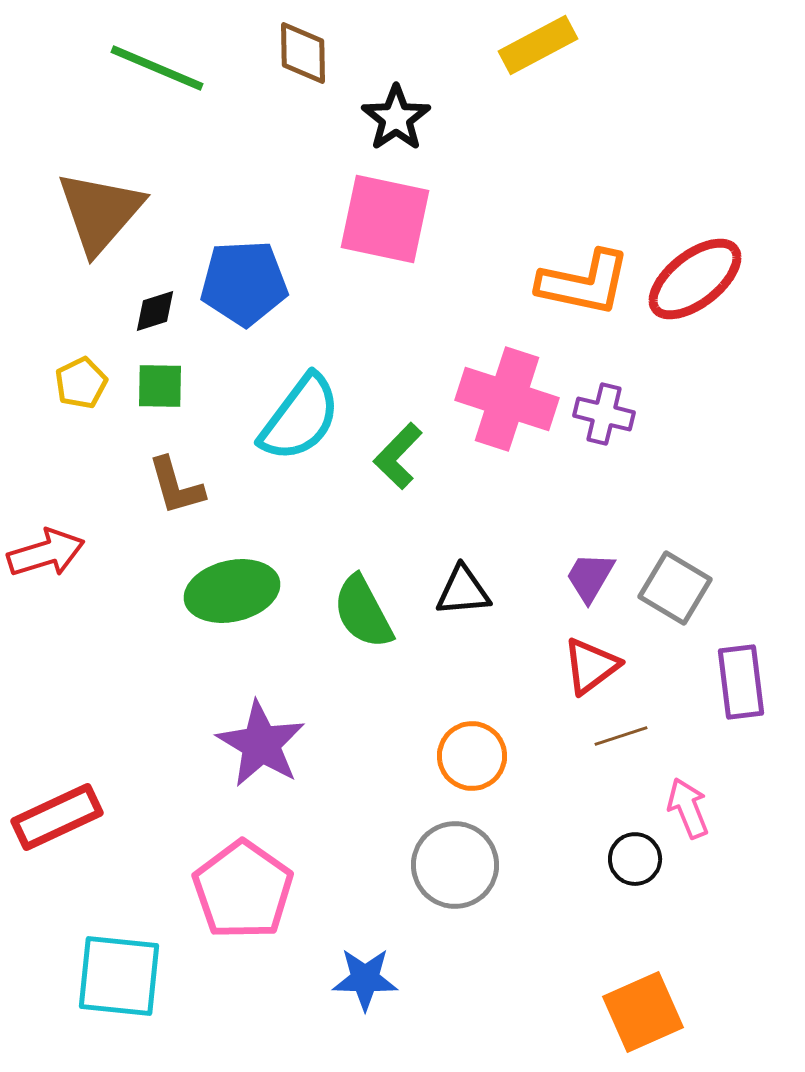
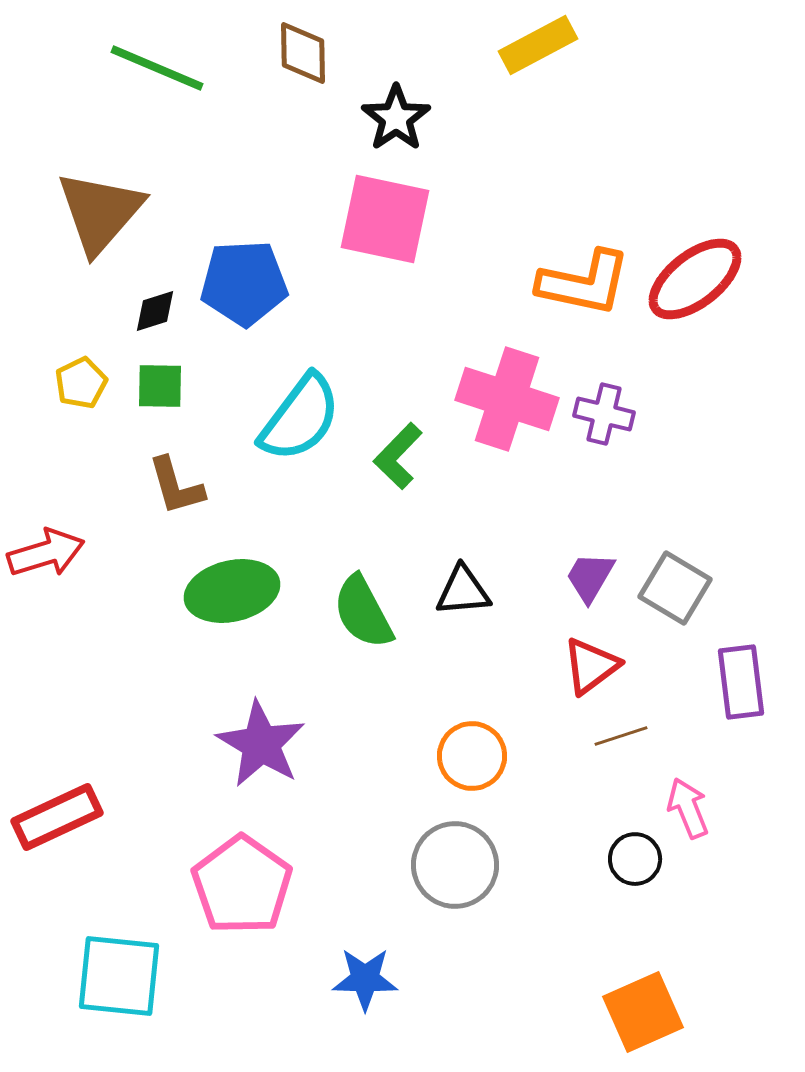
pink pentagon: moved 1 px left, 5 px up
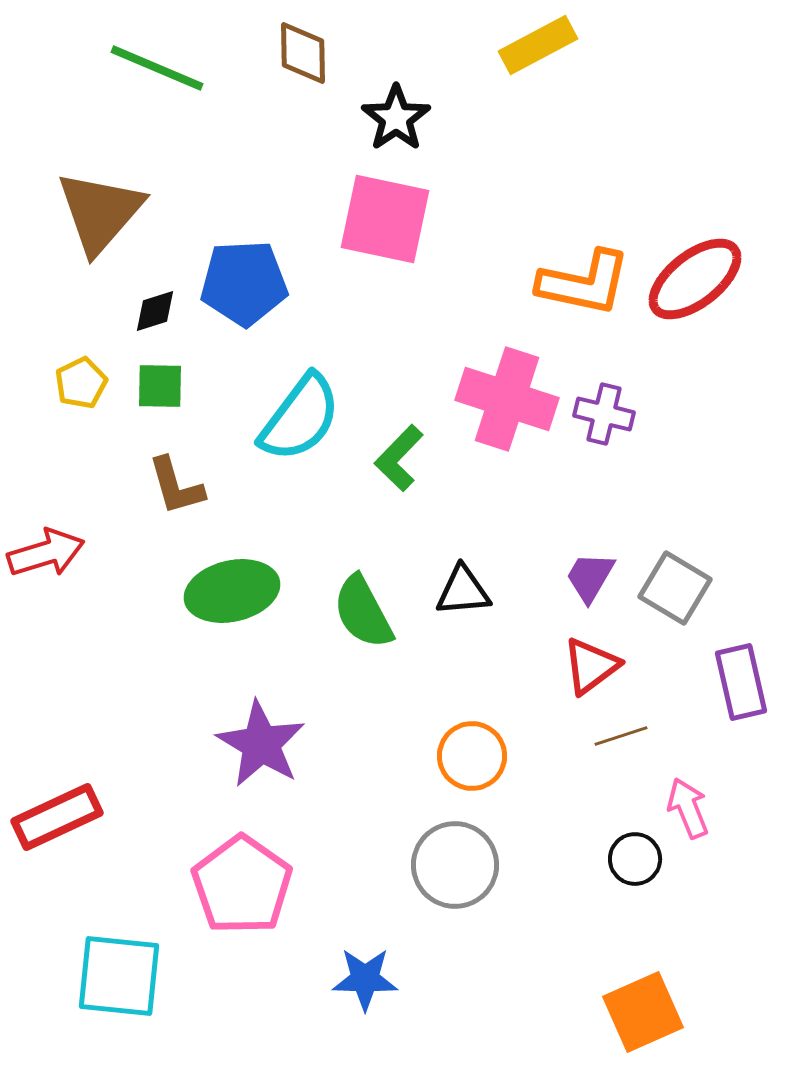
green L-shape: moved 1 px right, 2 px down
purple rectangle: rotated 6 degrees counterclockwise
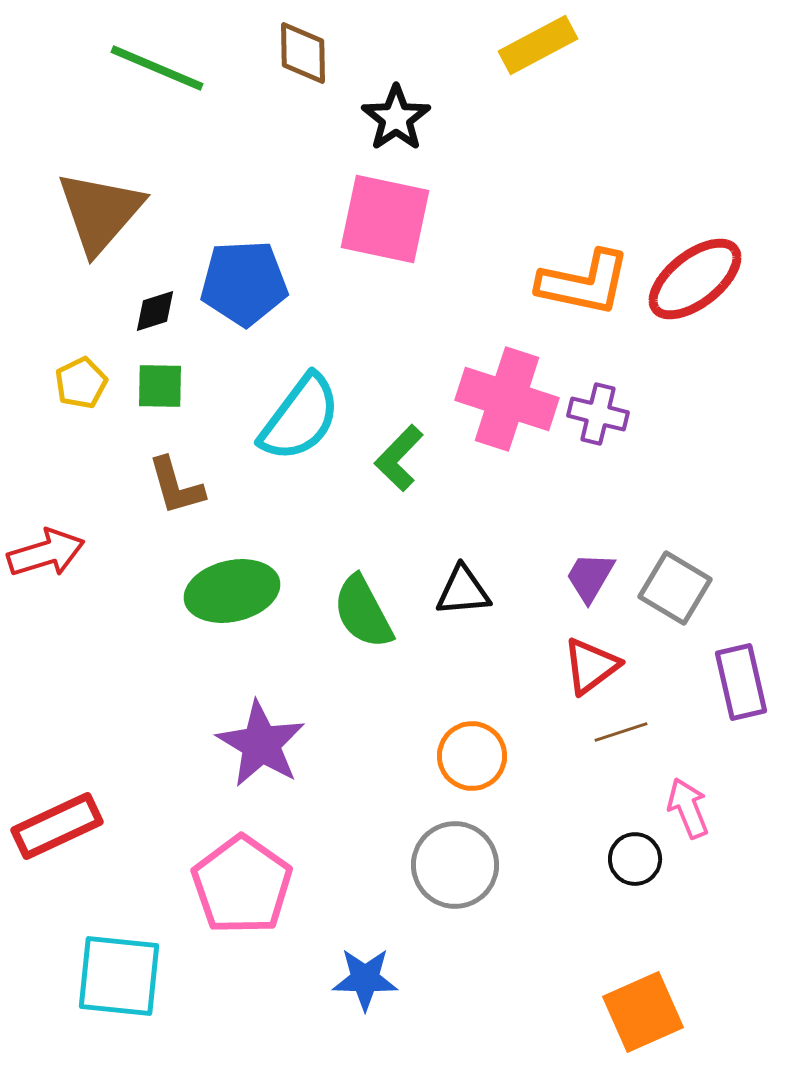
purple cross: moved 6 px left
brown line: moved 4 px up
red rectangle: moved 9 px down
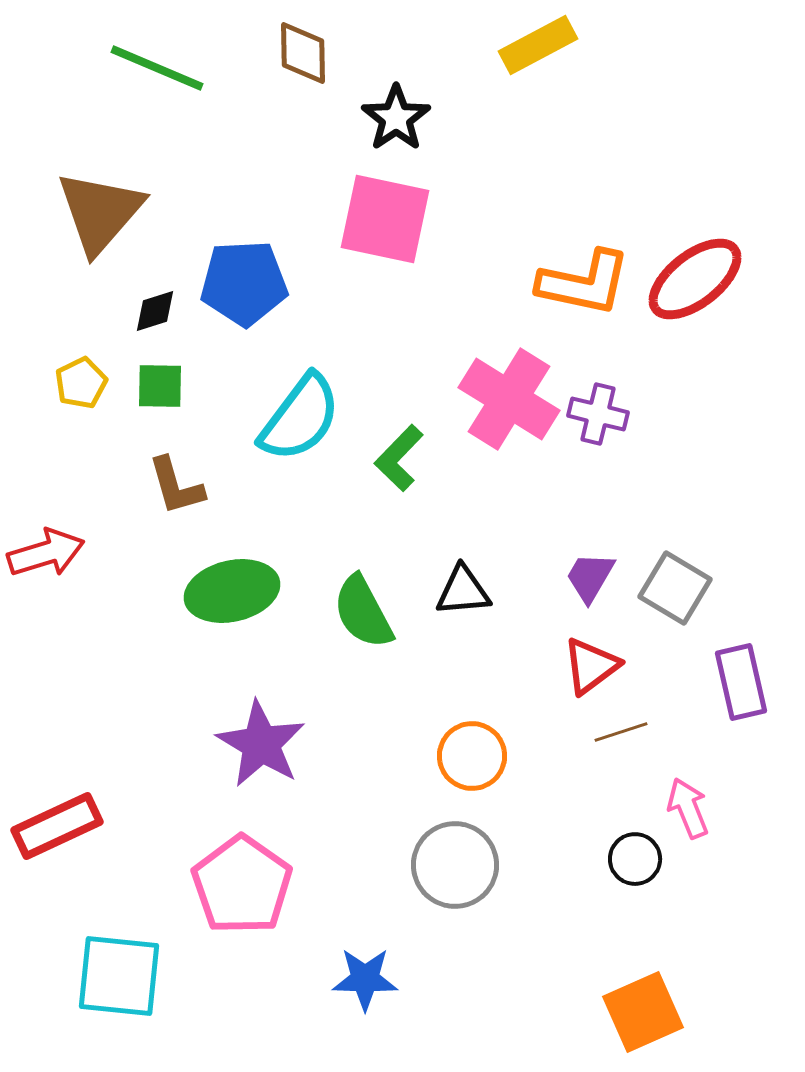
pink cross: moved 2 px right; rotated 14 degrees clockwise
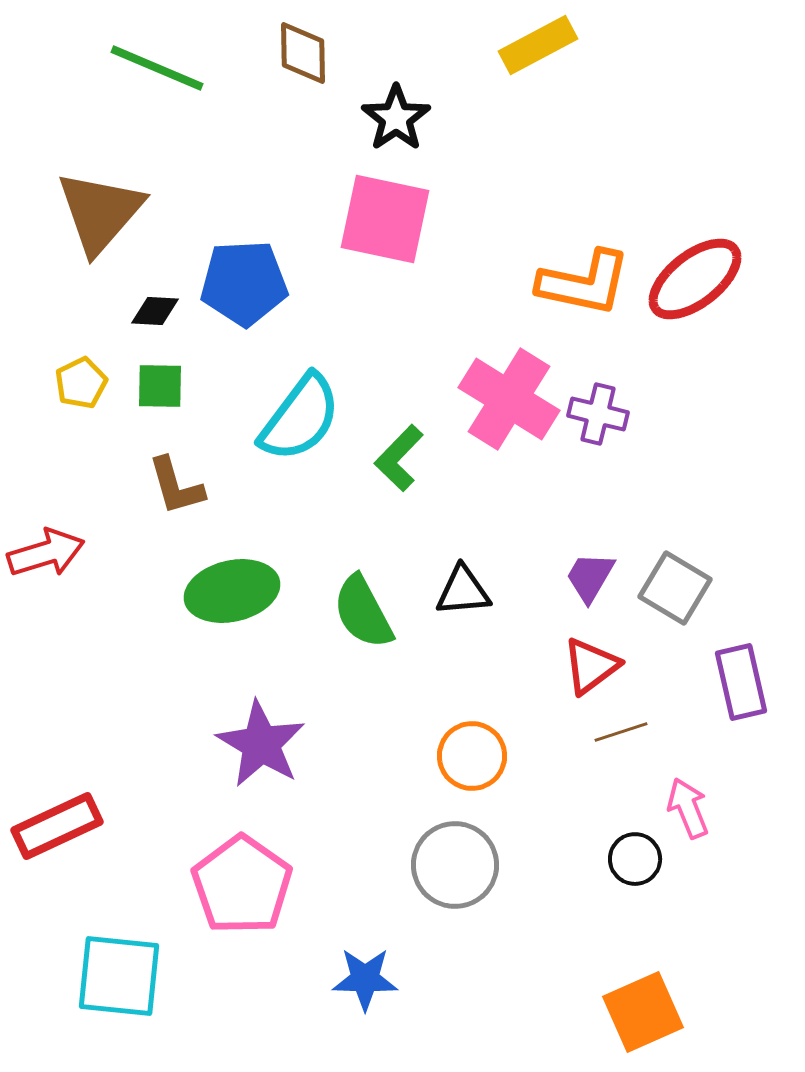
black diamond: rotated 21 degrees clockwise
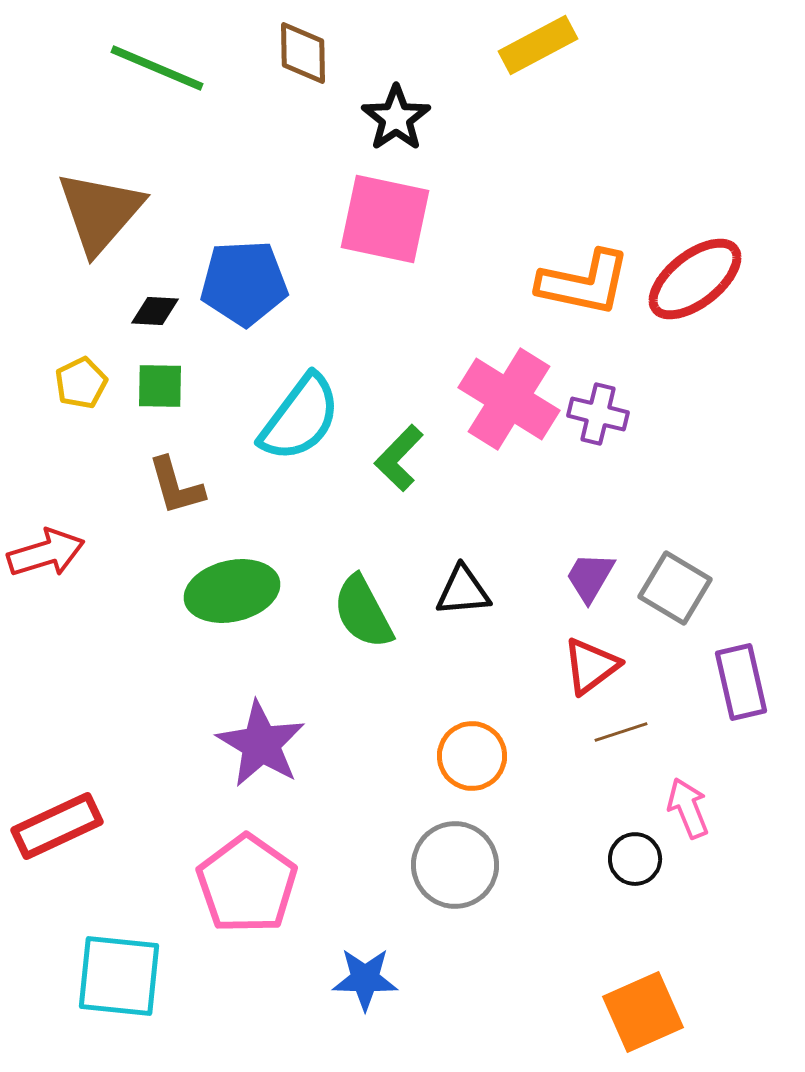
pink pentagon: moved 5 px right, 1 px up
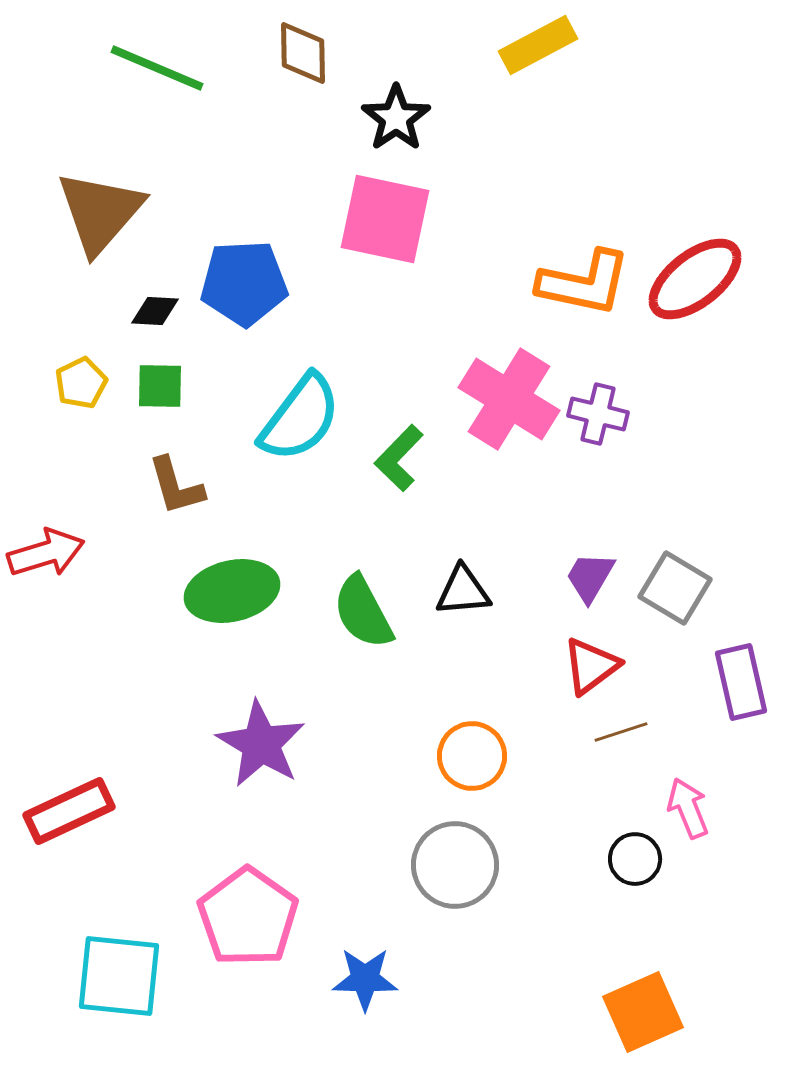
red rectangle: moved 12 px right, 15 px up
pink pentagon: moved 1 px right, 33 px down
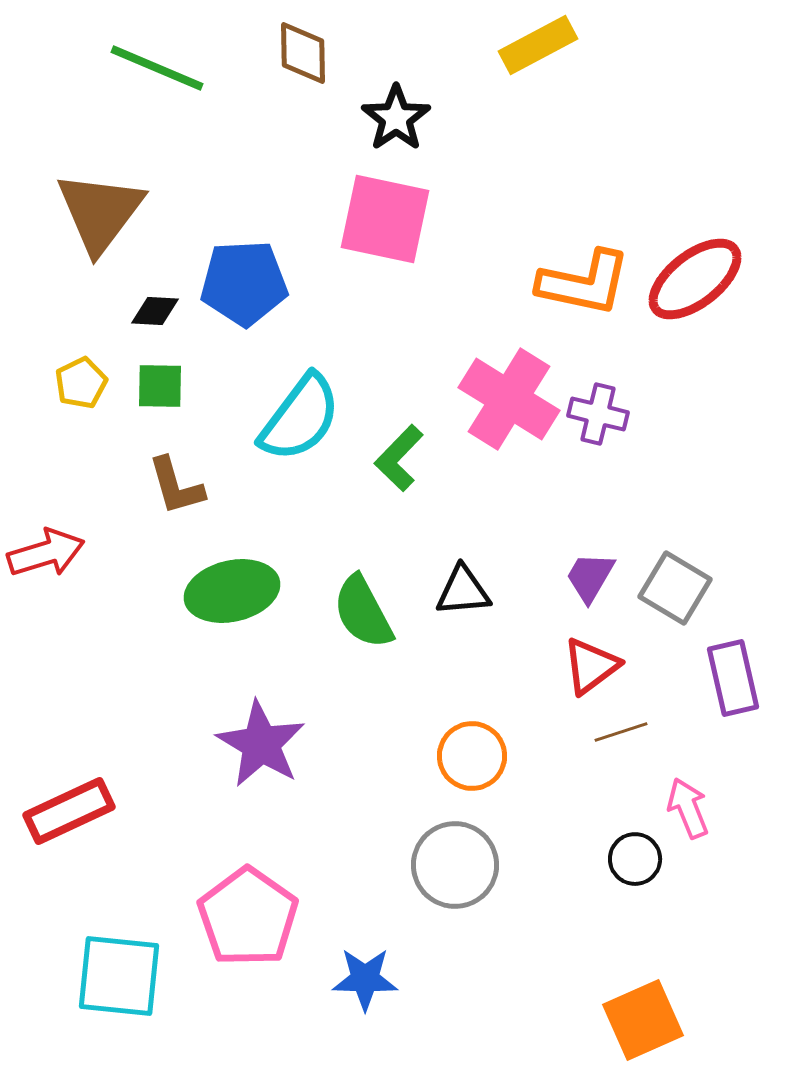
brown triangle: rotated 4 degrees counterclockwise
purple rectangle: moved 8 px left, 4 px up
orange square: moved 8 px down
